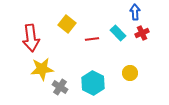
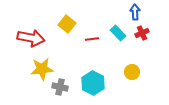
red arrow: rotated 72 degrees counterclockwise
yellow circle: moved 2 px right, 1 px up
gray cross: rotated 21 degrees counterclockwise
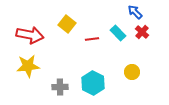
blue arrow: rotated 42 degrees counterclockwise
red cross: moved 1 px up; rotated 24 degrees counterclockwise
red arrow: moved 1 px left, 3 px up
yellow star: moved 14 px left, 3 px up
gray cross: rotated 14 degrees counterclockwise
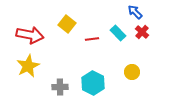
yellow star: rotated 20 degrees counterclockwise
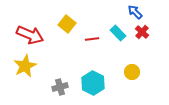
red arrow: rotated 12 degrees clockwise
yellow star: moved 3 px left
gray cross: rotated 14 degrees counterclockwise
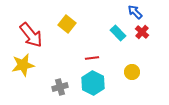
red arrow: moved 1 px right; rotated 28 degrees clockwise
red line: moved 19 px down
yellow star: moved 2 px left, 1 px up; rotated 15 degrees clockwise
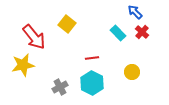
red arrow: moved 3 px right, 2 px down
cyan hexagon: moved 1 px left
gray cross: rotated 14 degrees counterclockwise
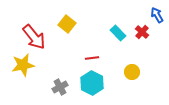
blue arrow: moved 22 px right, 3 px down; rotated 14 degrees clockwise
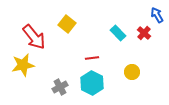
red cross: moved 2 px right, 1 px down
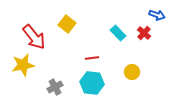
blue arrow: rotated 140 degrees clockwise
cyan hexagon: rotated 20 degrees counterclockwise
gray cross: moved 5 px left
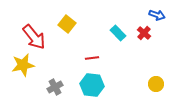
yellow circle: moved 24 px right, 12 px down
cyan hexagon: moved 2 px down
